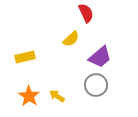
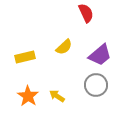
yellow semicircle: moved 7 px left, 8 px down
purple trapezoid: moved 2 px up
orange star: moved 1 px left
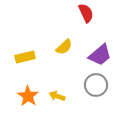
yellow arrow: rotated 14 degrees counterclockwise
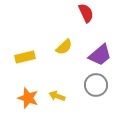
orange star: moved 2 px down; rotated 15 degrees counterclockwise
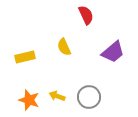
red semicircle: moved 2 px down
yellow semicircle: rotated 108 degrees clockwise
purple trapezoid: moved 13 px right, 3 px up
gray circle: moved 7 px left, 12 px down
orange star: moved 1 px right, 2 px down
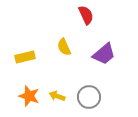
purple trapezoid: moved 9 px left, 2 px down
orange star: moved 4 px up
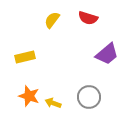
red semicircle: moved 2 px right, 3 px down; rotated 132 degrees clockwise
yellow semicircle: moved 12 px left, 27 px up; rotated 60 degrees clockwise
purple trapezoid: moved 3 px right
yellow arrow: moved 4 px left, 7 px down
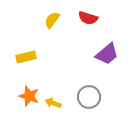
yellow rectangle: moved 1 px right
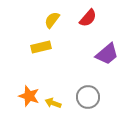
red semicircle: rotated 66 degrees counterclockwise
yellow rectangle: moved 15 px right, 10 px up
gray circle: moved 1 px left
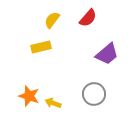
gray circle: moved 6 px right, 3 px up
